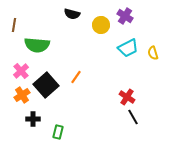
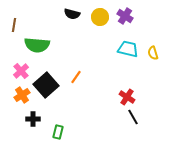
yellow circle: moved 1 px left, 8 px up
cyan trapezoid: moved 1 px down; rotated 140 degrees counterclockwise
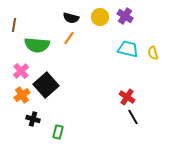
black semicircle: moved 1 px left, 4 px down
orange line: moved 7 px left, 39 px up
black cross: rotated 16 degrees clockwise
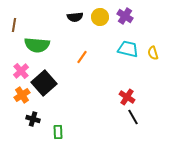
black semicircle: moved 4 px right, 1 px up; rotated 21 degrees counterclockwise
orange line: moved 13 px right, 19 px down
black square: moved 2 px left, 2 px up
green rectangle: rotated 16 degrees counterclockwise
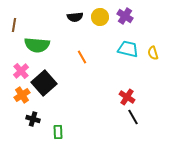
orange line: rotated 64 degrees counterclockwise
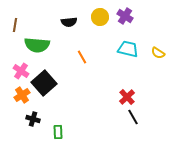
black semicircle: moved 6 px left, 5 px down
brown line: moved 1 px right
yellow semicircle: moved 5 px right; rotated 40 degrees counterclockwise
pink cross: rotated 14 degrees counterclockwise
red cross: rotated 14 degrees clockwise
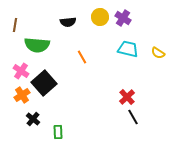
purple cross: moved 2 px left, 2 px down
black semicircle: moved 1 px left
black cross: rotated 24 degrees clockwise
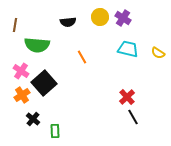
green rectangle: moved 3 px left, 1 px up
